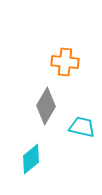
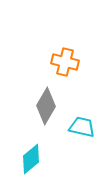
orange cross: rotated 8 degrees clockwise
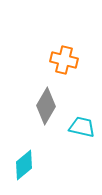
orange cross: moved 1 px left, 2 px up
cyan diamond: moved 7 px left, 6 px down
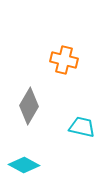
gray diamond: moved 17 px left
cyan diamond: rotated 68 degrees clockwise
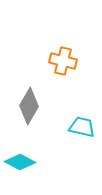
orange cross: moved 1 px left, 1 px down
cyan diamond: moved 4 px left, 3 px up
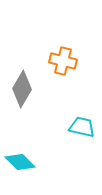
gray diamond: moved 7 px left, 17 px up
cyan diamond: rotated 16 degrees clockwise
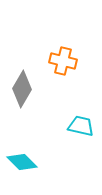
cyan trapezoid: moved 1 px left, 1 px up
cyan diamond: moved 2 px right
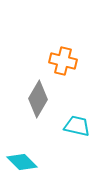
gray diamond: moved 16 px right, 10 px down
cyan trapezoid: moved 4 px left
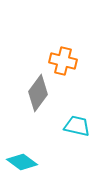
gray diamond: moved 6 px up; rotated 6 degrees clockwise
cyan diamond: rotated 8 degrees counterclockwise
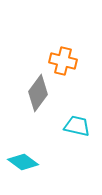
cyan diamond: moved 1 px right
